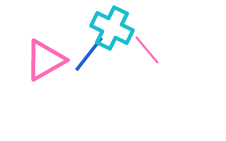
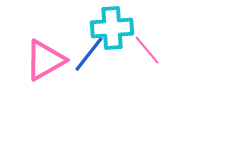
cyan cross: rotated 30 degrees counterclockwise
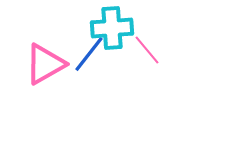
pink triangle: moved 4 px down
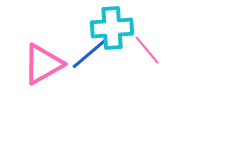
blue line: rotated 12 degrees clockwise
pink triangle: moved 2 px left
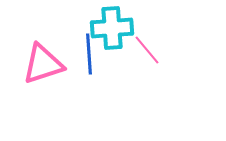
blue line: rotated 54 degrees counterclockwise
pink triangle: rotated 12 degrees clockwise
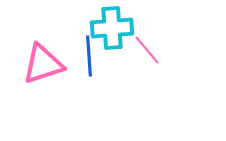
blue line: moved 2 px down
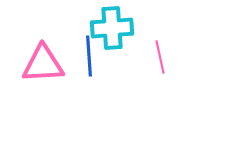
pink line: moved 13 px right, 7 px down; rotated 28 degrees clockwise
pink triangle: rotated 15 degrees clockwise
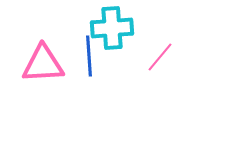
pink line: rotated 52 degrees clockwise
